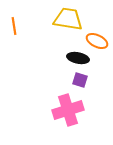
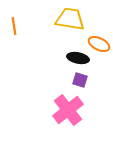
yellow trapezoid: moved 2 px right
orange ellipse: moved 2 px right, 3 px down
pink cross: rotated 20 degrees counterclockwise
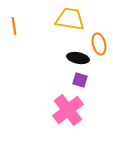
orange ellipse: rotated 50 degrees clockwise
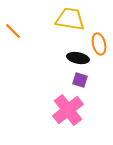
orange line: moved 1 px left, 5 px down; rotated 36 degrees counterclockwise
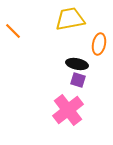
yellow trapezoid: rotated 20 degrees counterclockwise
orange ellipse: rotated 25 degrees clockwise
black ellipse: moved 1 px left, 6 px down
purple square: moved 2 px left
